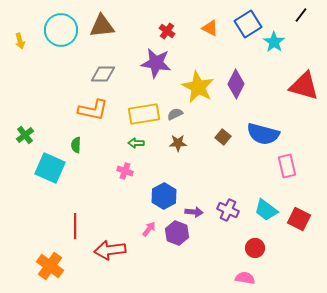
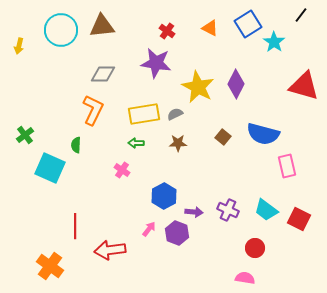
yellow arrow: moved 1 px left, 5 px down; rotated 28 degrees clockwise
orange L-shape: rotated 76 degrees counterclockwise
pink cross: moved 3 px left, 1 px up; rotated 14 degrees clockwise
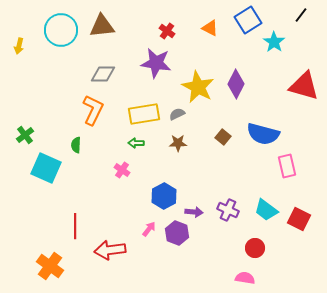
blue square: moved 4 px up
gray semicircle: moved 2 px right
cyan square: moved 4 px left
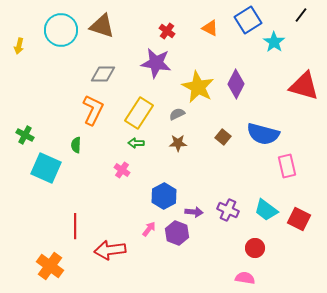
brown triangle: rotated 24 degrees clockwise
yellow rectangle: moved 5 px left, 1 px up; rotated 48 degrees counterclockwise
green cross: rotated 24 degrees counterclockwise
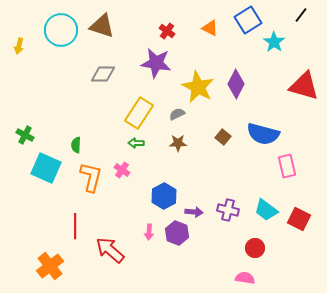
orange L-shape: moved 2 px left, 67 px down; rotated 12 degrees counterclockwise
purple cross: rotated 10 degrees counterclockwise
pink arrow: moved 3 px down; rotated 147 degrees clockwise
red arrow: rotated 48 degrees clockwise
orange cross: rotated 16 degrees clockwise
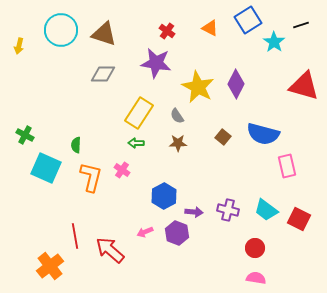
black line: moved 10 px down; rotated 35 degrees clockwise
brown triangle: moved 2 px right, 8 px down
gray semicircle: moved 2 px down; rotated 98 degrees counterclockwise
red line: moved 10 px down; rotated 10 degrees counterclockwise
pink arrow: moved 4 px left; rotated 63 degrees clockwise
pink semicircle: moved 11 px right
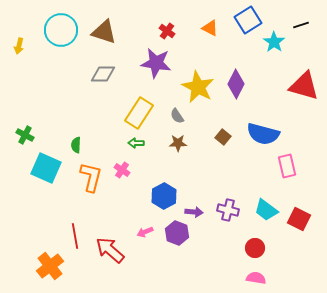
brown triangle: moved 2 px up
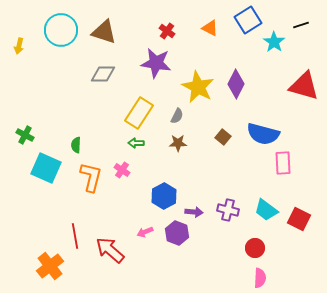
gray semicircle: rotated 119 degrees counterclockwise
pink rectangle: moved 4 px left, 3 px up; rotated 10 degrees clockwise
pink semicircle: moved 4 px right; rotated 84 degrees clockwise
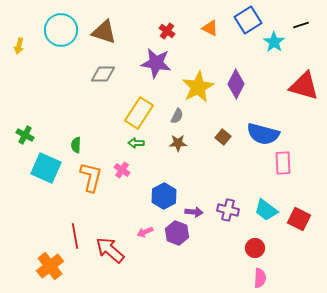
yellow star: rotated 16 degrees clockwise
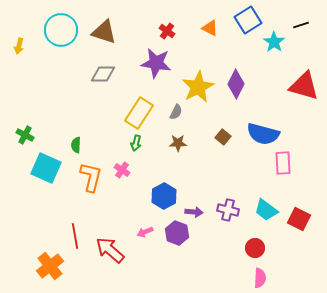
gray semicircle: moved 1 px left, 4 px up
green arrow: rotated 77 degrees counterclockwise
